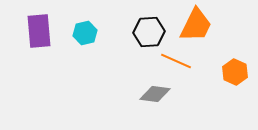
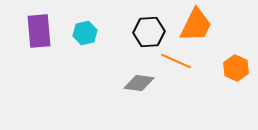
orange hexagon: moved 1 px right, 4 px up
gray diamond: moved 16 px left, 11 px up
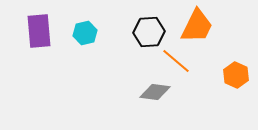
orange trapezoid: moved 1 px right, 1 px down
orange line: rotated 16 degrees clockwise
orange hexagon: moved 7 px down
gray diamond: moved 16 px right, 9 px down
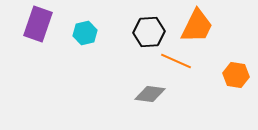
purple rectangle: moved 1 px left, 7 px up; rotated 24 degrees clockwise
orange line: rotated 16 degrees counterclockwise
orange hexagon: rotated 15 degrees counterclockwise
gray diamond: moved 5 px left, 2 px down
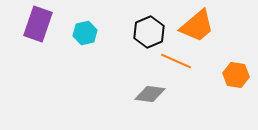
orange trapezoid: rotated 24 degrees clockwise
black hexagon: rotated 20 degrees counterclockwise
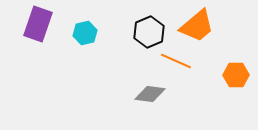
orange hexagon: rotated 10 degrees counterclockwise
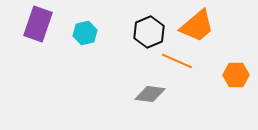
orange line: moved 1 px right
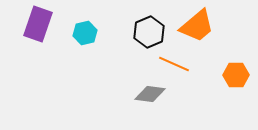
orange line: moved 3 px left, 3 px down
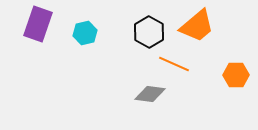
black hexagon: rotated 8 degrees counterclockwise
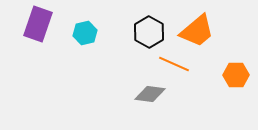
orange trapezoid: moved 5 px down
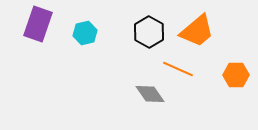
orange line: moved 4 px right, 5 px down
gray diamond: rotated 48 degrees clockwise
